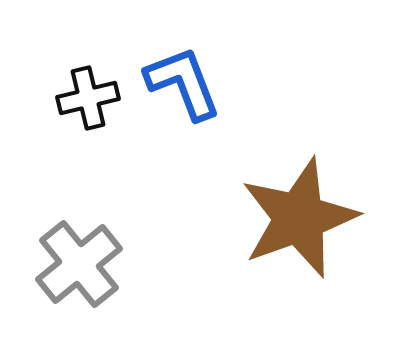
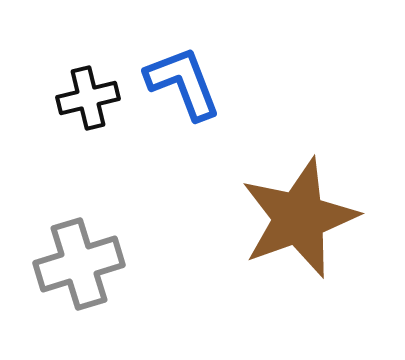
gray cross: rotated 22 degrees clockwise
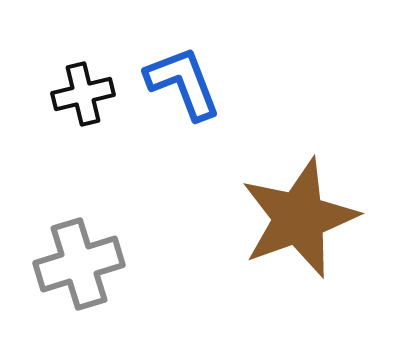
black cross: moved 5 px left, 4 px up
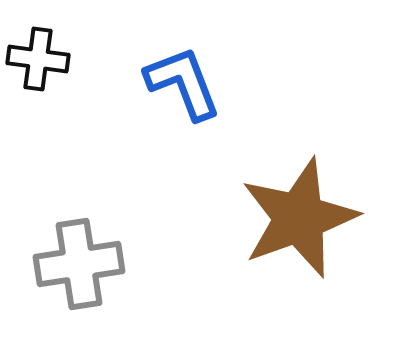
black cross: moved 45 px left, 35 px up; rotated 22 degrees clockwise
gray cross: rotated 8 degrees clockwise
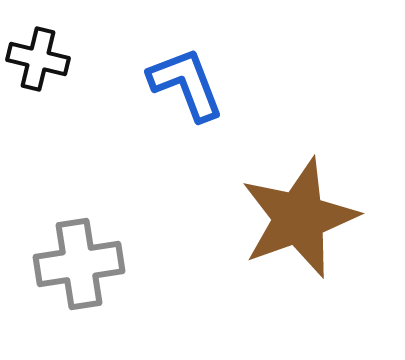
black cross: rotated 6 degrees clockwise
blue L-shape: moved 3 px right, 1 px down
